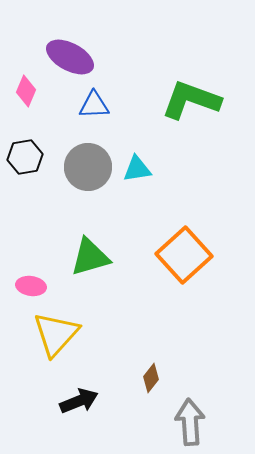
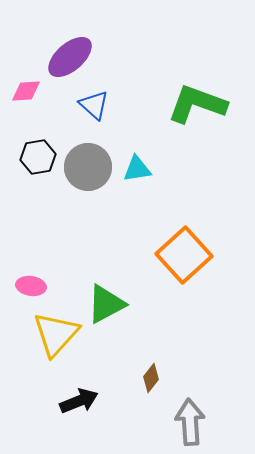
purple ellipse: rotated 69 degrees counterclockwise
pink diamond: rotated 64 degrees clockwise
green L-shape: moved 6 px right, 4 px down
blue triangle: rotated 44 degrees clockwise
black hexagon: moved 13 px right
green triangle: moved 16 px right, 47 px down; rotated 12 degrees counterclockwise
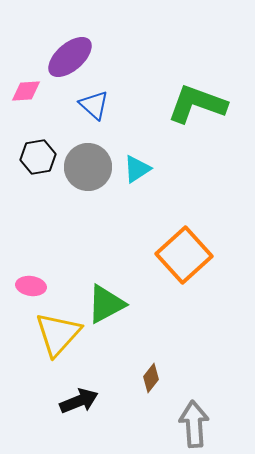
cyan triangle: rotated 24 degrees counterclockwise
yellow triangle: moved 2 px right
gray arrow: moved 4 px right, 2 px down
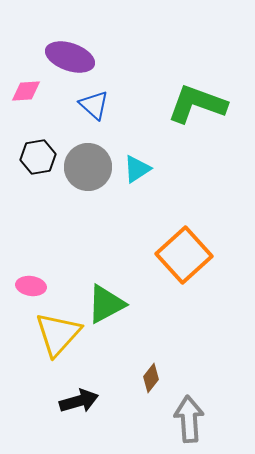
purple ellipse: rotated 60 degrees clockwise
black arrow: rotated 6 degrees clockwise
gray arrow: moved 5 px left, 5 px up
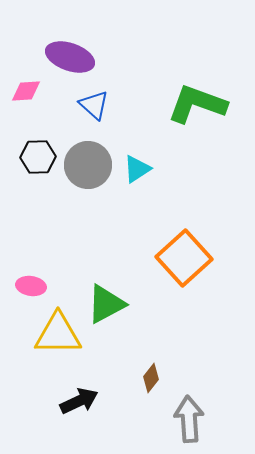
black hexagon: rotated 8 degrees clockwise
gray circle: moved 2 px up
orange square: moved 3 px down
yellow triangle: rotated 48 degrees clockwise
black arrow: rotated 9 degrees counterclockwise
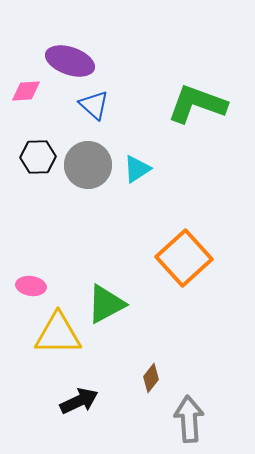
purple ellipse: moved 4 px down
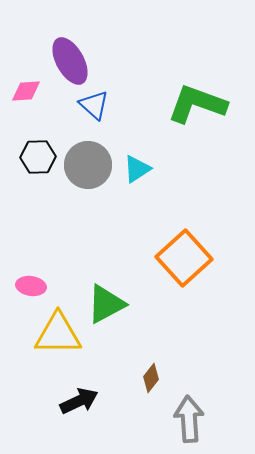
purple ellipse: rotated 42 degrees clockwise
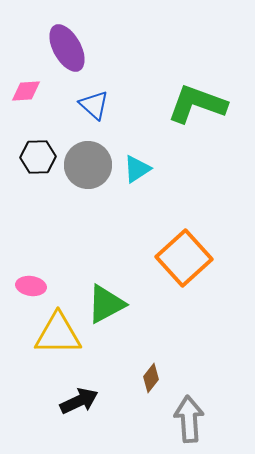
purple ellipse: moved 3 px left, 13 px up
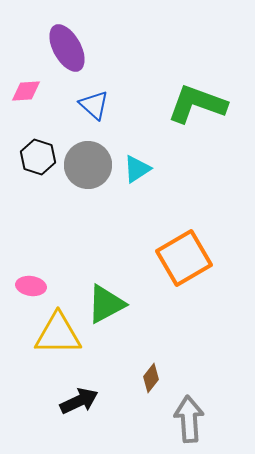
black hexagon: rotated 20 degrees clockwise
orange square: rotated 12 degrees clockwise
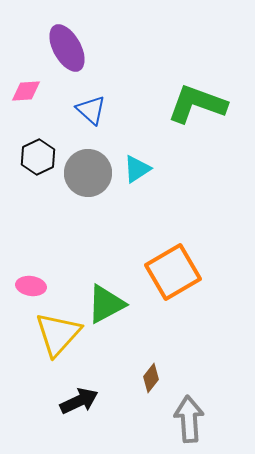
blue triangle: moved 3 px left, 5 px down
black hexagon: rotated 16 degrees clockwise
gray circle: moved 8 px down
orange square: moved 11 px left, 14 px down
yellow triangle: rotated 48 degrees counterclockwise
